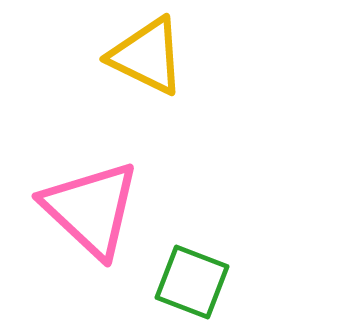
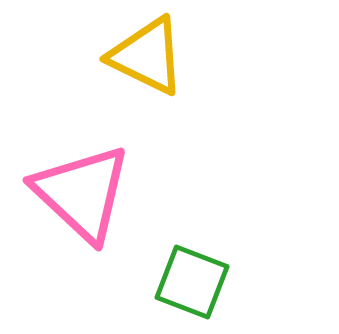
pink triangle: moved 9 px left, 16 px up
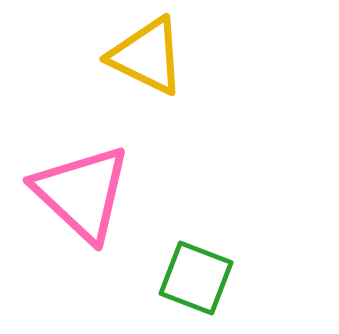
green square: moved 4 px right, 4 px up
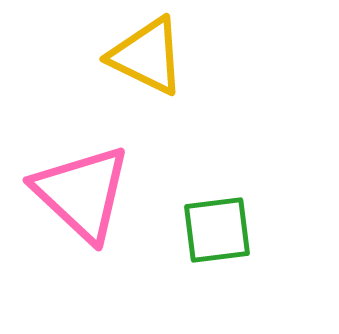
green square: moved 21 px right, 48 px up; rotated 28 degrees counterclockwise
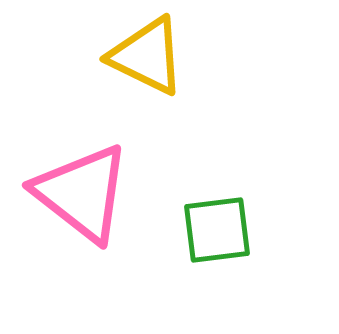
pink triangle: rotated 5 degrees counterclockwise
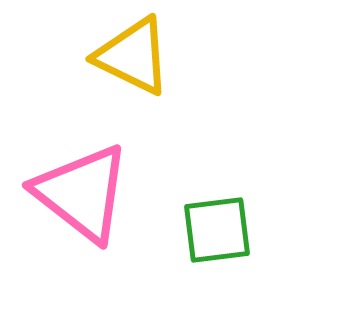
yellow triangle: moved 14 px left
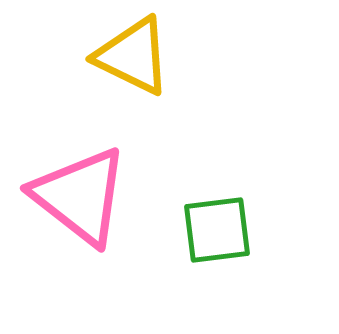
pink triangle: moved 2 px left, 3 px down
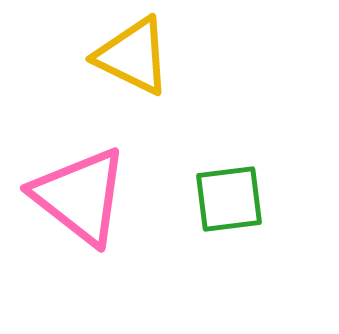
green square: moved 12 px right, 31 px up
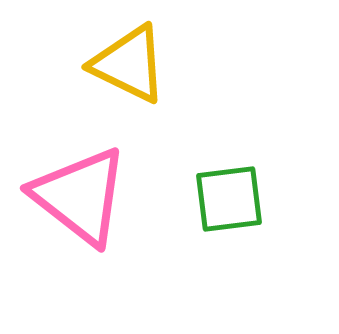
yellow triangle: moved 4 px left, 8 px down
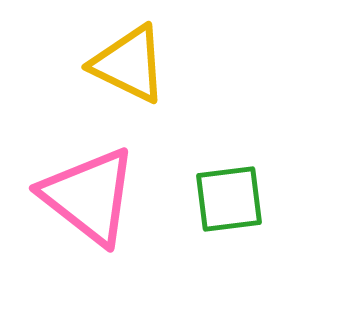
pink triangle: moved 9 px right
